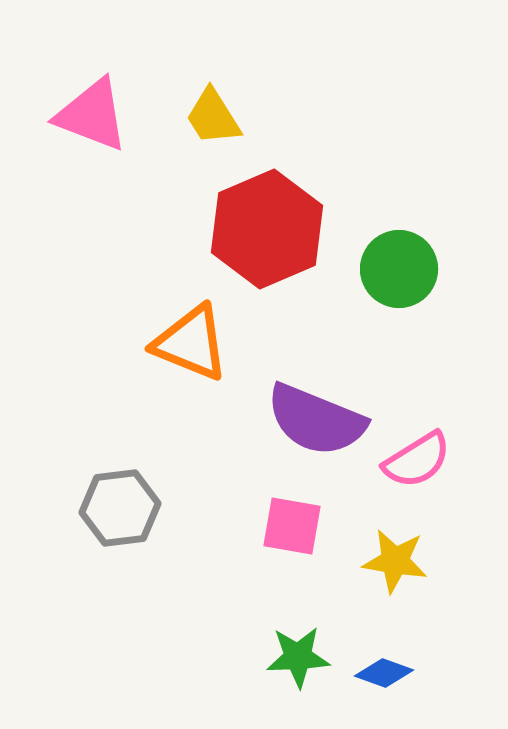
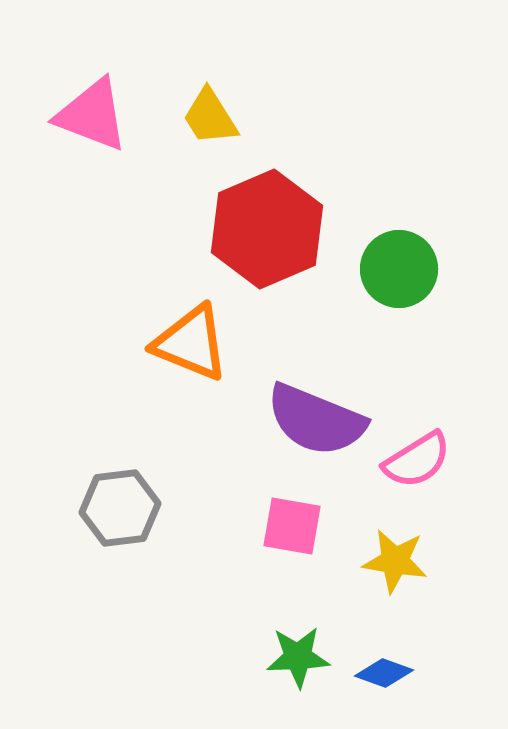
yellow trapezoid: moved 3 px left
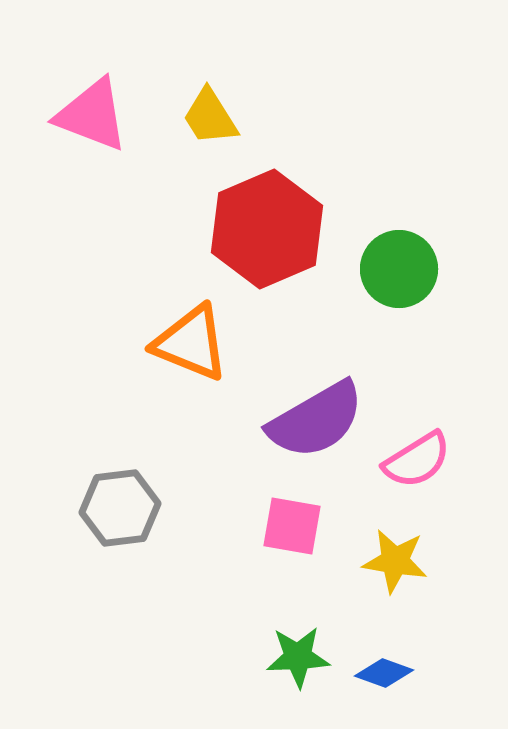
purple semicircle: rotated 52 degrees counterclockwise
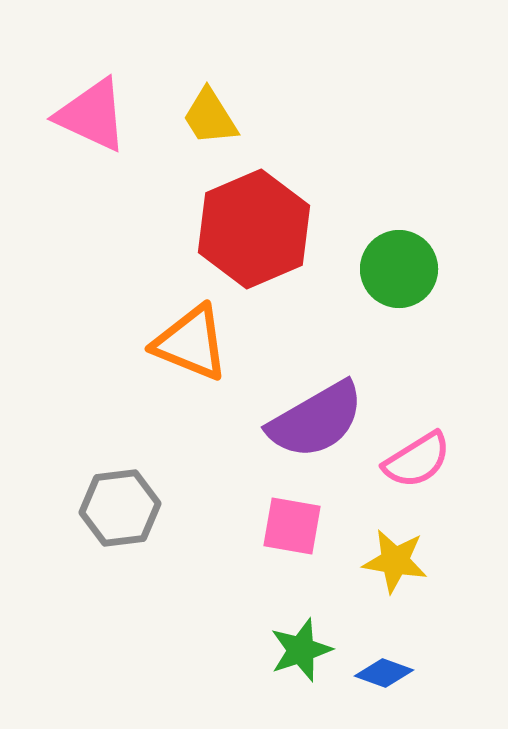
pink triangle: rotated 4 degrees clockwise
red hexagon: moved 13 px left
green star: moved 3 px right, 7 px up; rotated 16 degrees counterclockwise
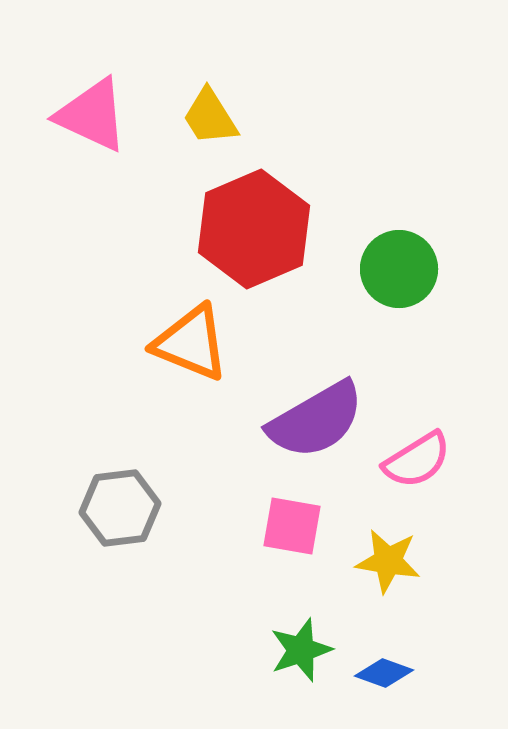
yellow star: moved 7 px left
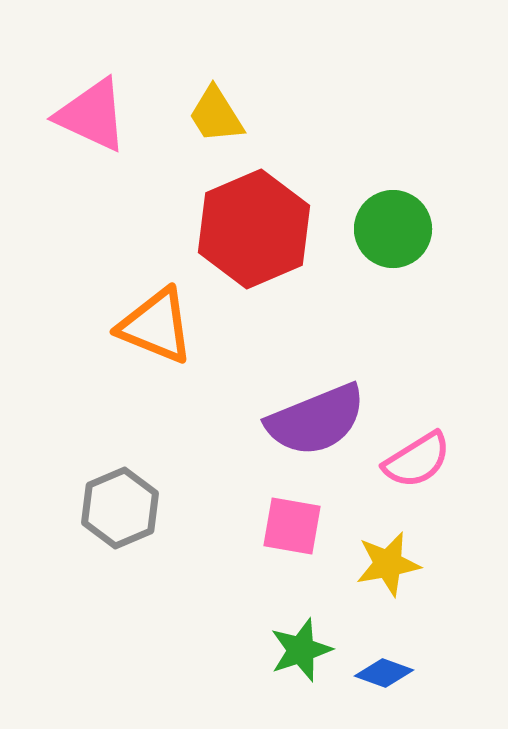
yellow trapezoid: moved 6 px right, 2 px up
green circle: moved 6 px left, 40 px up
orange triangle: moved 35 px left, 17 px up
purple semicircle: rotated 8 degrees clockwise
gray hexagon: rotated 16 degrees counterclockwise
yellow star: moved 3 px down; rotated 20 degrees counterclockwise
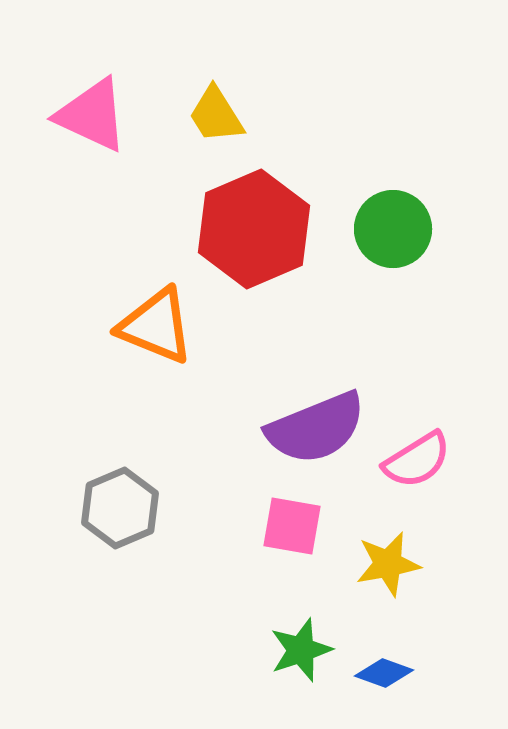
purple semicircle: moved 8 px down
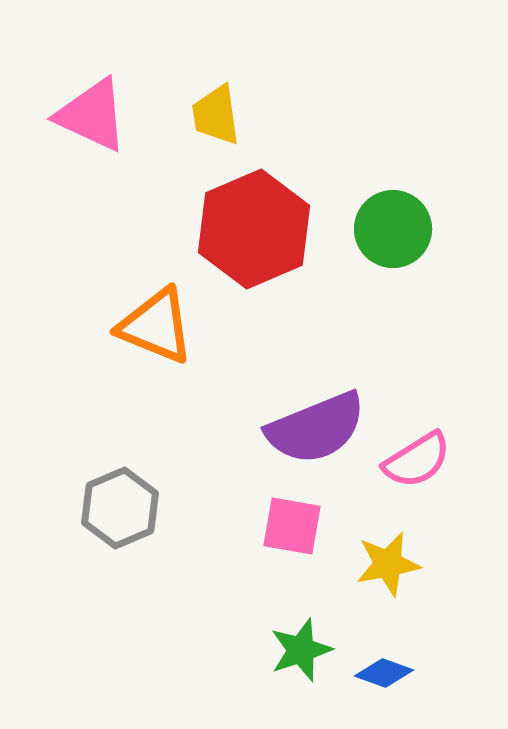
yellow trapezoid: rotated 24 degrees clockwise
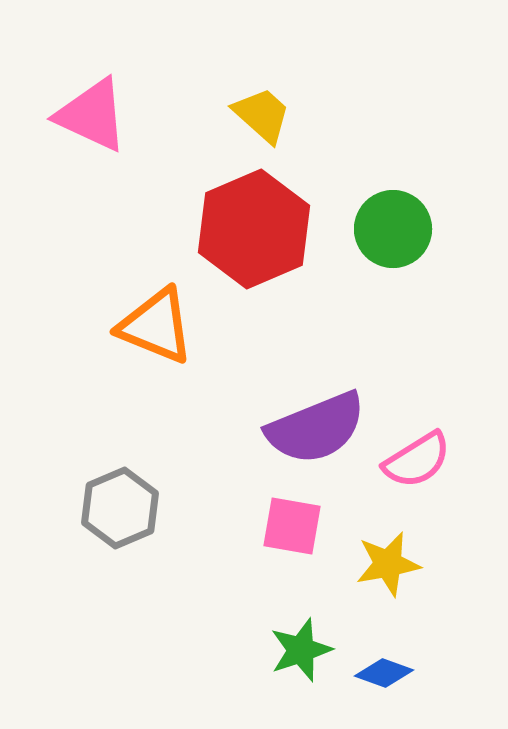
yellow trapezoid: moved 46 px right; rotated 140 degrees clockwise
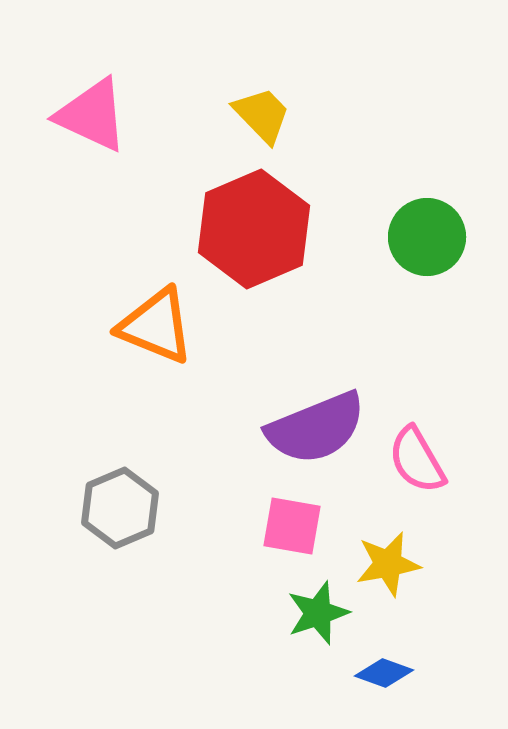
yellow trapezoid: rotated 4 degrees clockwise
green circle: moved 34 px right, 8 px down
pink semicircle: rotated 92 degrees clockwise
green star: moved 17 px right, 37 px up
